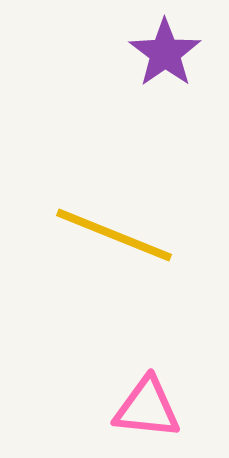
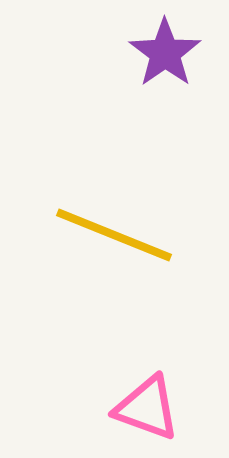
pink triangle: rotated 14 degrees clockwise
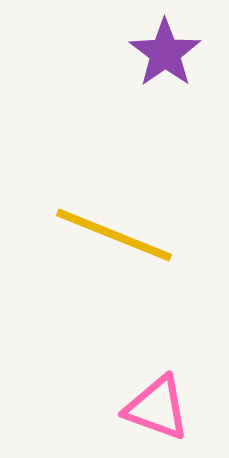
pink triangle: moved 10 px right
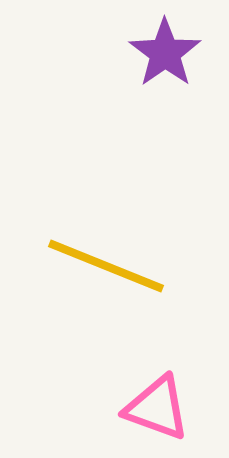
yellow line: moved 8 px left, 31 px down
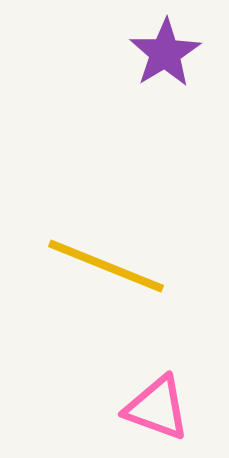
purple star: rotated 4 degrees clockwise
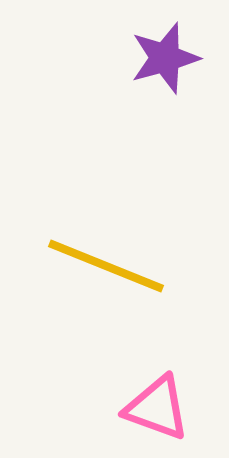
purple star: moved 5 px down; rotated 16 degrees clockwise
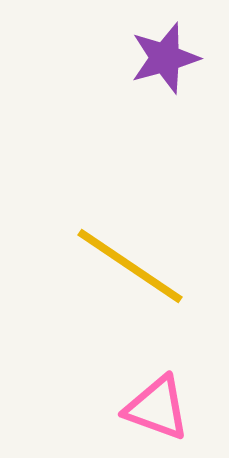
yellow line: moved 24 px right; rotated 12 degrees clockwise
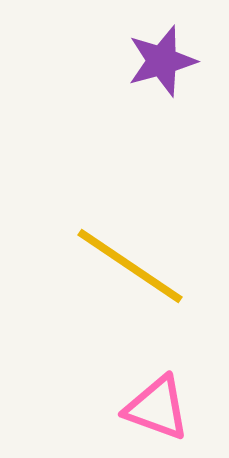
purple star: moved 3 px left, 3 px down
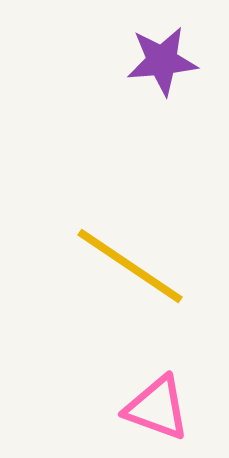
purple star: rotated 10 degrees clockwise
